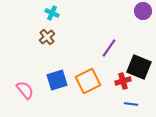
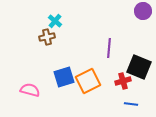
cyan cross: moved 3 px right, 8 px down; rotated 16 degrees clockwise
brown cross: rotated 28 degrees clockwise
purple line: rotated 30 degrees counterclockwise
blue square: moved 7 px right, 3 px up
pink semicircle: moved 5 px right; rotated 36 degrees counterclockwise
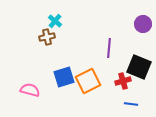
purple circle: moved 13 px down
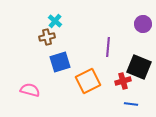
purple line: moved 1 px left, 1 px up
blue square: moved 4 px left, 15 px up
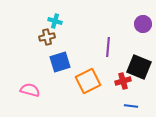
cyan cross: rotated 24 degrees counterclockwise
blue line: moved 2 px down
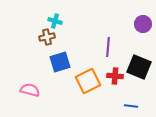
red cross: moved 8 px left, 5 px up; rotated 21 degrees clockwise
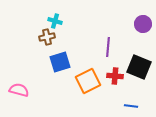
pink semicircle: moved 11 px left
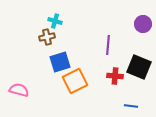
purple line: moved 2 px up
orange square: moved 13 px left
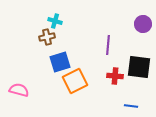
black square: rotated 15 degrees counterclockwise
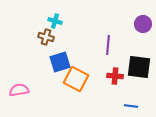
brown cross: moved 1 px left; rotated 28 degrees clockwise
orange square: moved 1 px right, 2 px up; rotated 35 degrees counterclockwise
pink semicircle: rotated 24 degrees counterclockwise
